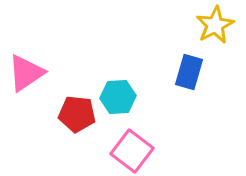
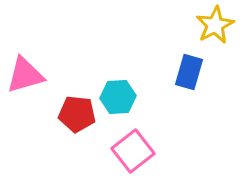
pink triangle: moved 1 px left, 2 px down; rotated 18 degrees clockwise
pink square: moved 1 px right; rotated 15 degrees clockwise
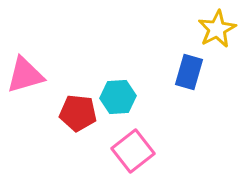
yellow star: moved 2 px right, 4 px down
red pentagon: moved 1 px right, 1 px up
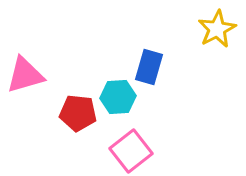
blue rectangle: moved 40 px left, 5 px up
pink square: moved 2 px left
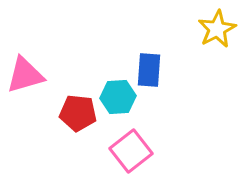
blue rectangle: moved 3 px down; rotated 12 degrees counterclockwise
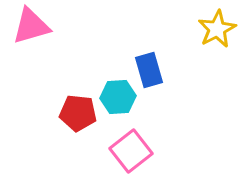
blue rectangle: rotated 20 degrees counterclockwise
pink triangle: moved 6 px right, 49 px up
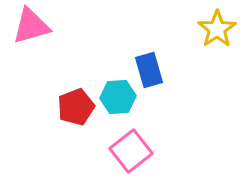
yellow star: rotated 6 degrees counterclockwise
red pentagon: moved 2 px left, 6 px up; rotated 27 degrees counterclockwise
